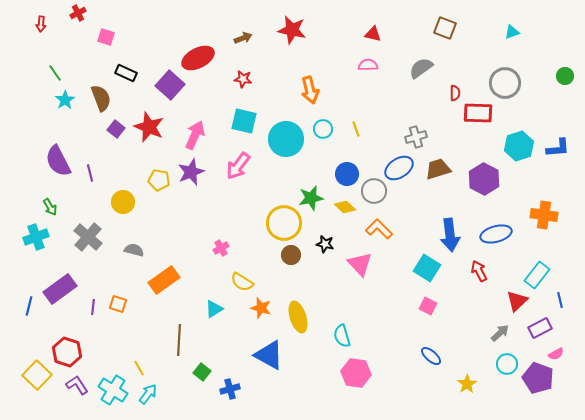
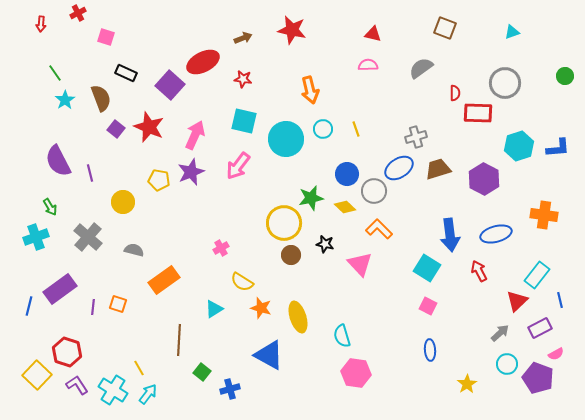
red ellipse at (198, 58): moved 5 px right, 4 px down
blue ellipse at (431, 356): moved 1 px left, 6 px up; rotated 45 degrees clockwise
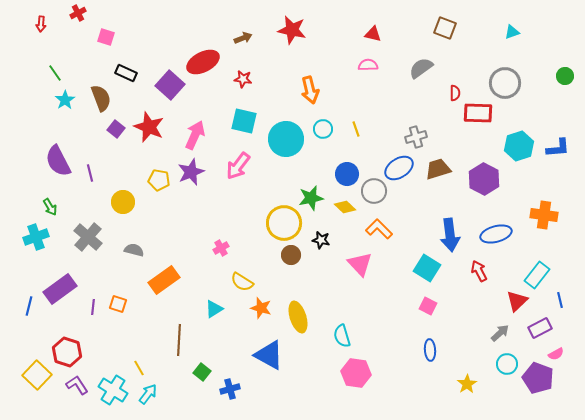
black star at (325, 244): moved 4 px left, 4 px up
